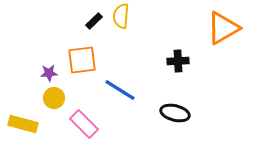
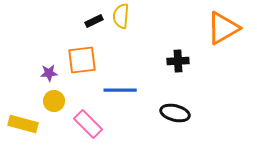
black rectangle: rotated 18 degrees clockwise
blue line: rotated 32 degrees counterclockwise
yellow circle: moved 3 px down
pink rectangle: moved 4 px right
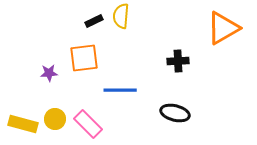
orange square: moved 2 px right, 2 px up
yellow circle: moved 1 px right, 18 px down
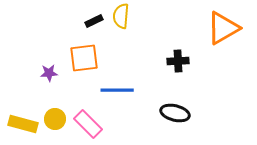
blue line: moved 3 px left
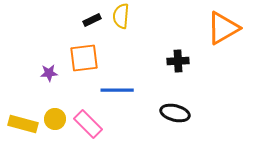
black rectangle: moved 2 px left, 1 px up
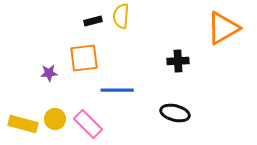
black rectangle: moved 1 px right, 1 px down; rotated 12 degrees clockwise
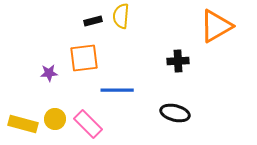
orange triangle: moved 7 px left, 2 px up
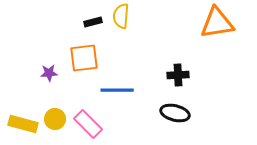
black rectangle: moved 1 px down
orange triangle: moved 1 px right, 3 px up; rotated 21 degrees clockwise
black cross: moved 14 px down
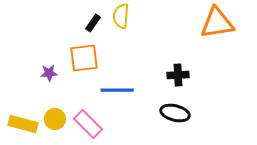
black rectangle: moved 1 px down; rotated 42 degrees counterclockwise
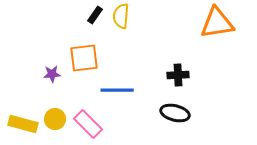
black rectangle: moved 2 px right, 8 px up
purple star: moved 3 px right, 1 px down
